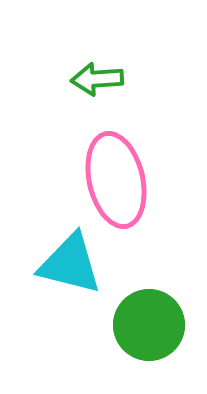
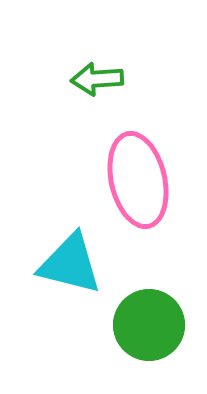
pink ellipse: moved 22 px right
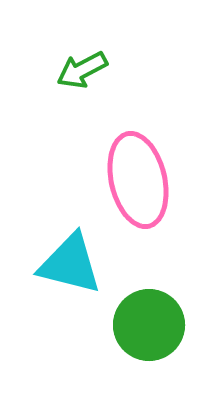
green arrow: moved 15 px left, 9 px up; rotated 24 degrees counterclockwise
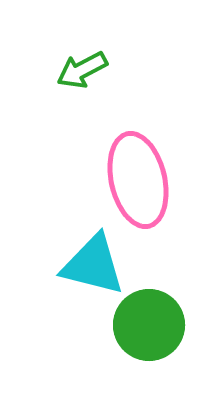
cyan triangle: moved 23 px right, 1 px down
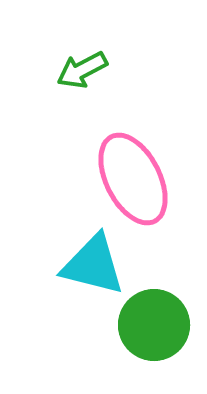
pink ellipse: moved 5 px left, 1 px up; rotated 14 degrees counterclockwise
green circle: moved 5 px right
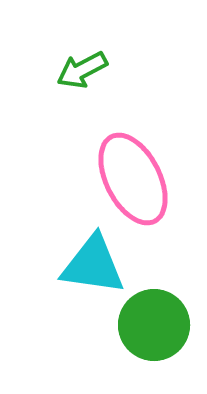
cyan triangle: rotated 6 degrees counterclockwise
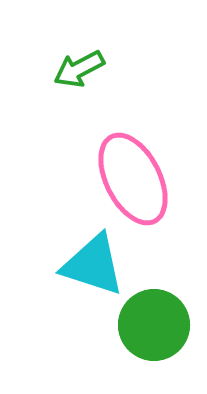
green arrow: moved 3 px left, 1 px up
cyan triangle: rotated 10 degrees clockwise
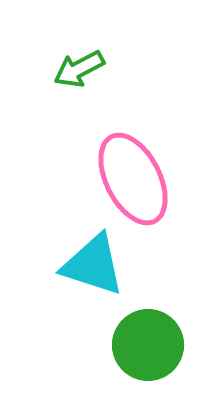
green circle: moved 6 px left, 20 px down
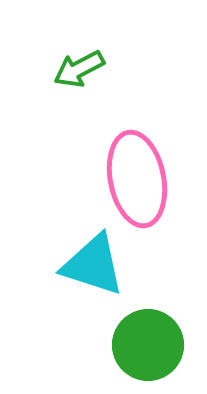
pink ellipse: moved 4 px right; rotated 16 degrees clockwise
